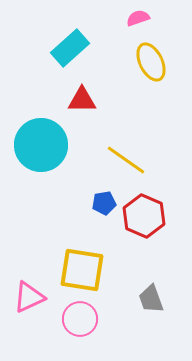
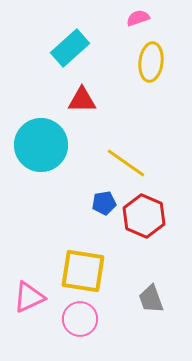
yellow ellipse: rotated 33 degrees clockwise
yellow line: moved 3 px down
yellow square: moved 1 px right, 1 px down
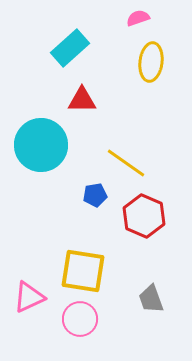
blue pentagon: moved 9 px left, 8 px up
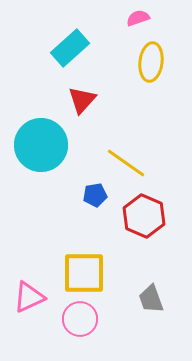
red triangle: rotated 48 degrees counterclockwise
yellow square: moved 1 px right, 2 px down; rotated 9 degrees counterclockwise
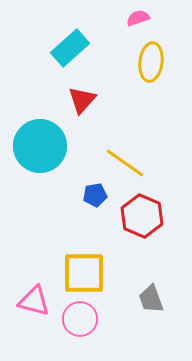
cyan circle: moved 1 px left, 1 px down
yellow line: moved 1 px left
red hexagon: moved 2 px left
pink triangle: moved 5 px right, 4 px down; rotated 40 degrees clockwise
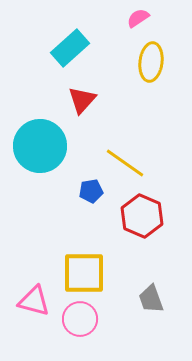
pink semicircle: rotated 15 degrees counterclockwise
blue pentagon: moved 4 px left, 4 px up
